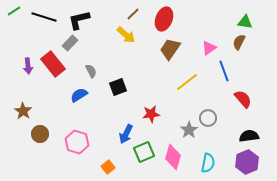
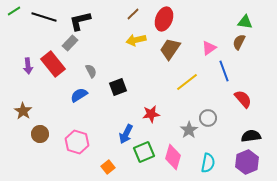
black L-shape: moved 1 px right, 1 px down
yellow arrow: moved 10 px right, 5 px down; rotated 126 degrees clockwise
black semicircle: moved 2 px right
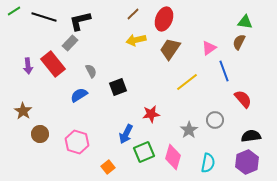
gray circle: moved 7 px right, 2 px down
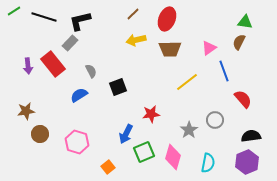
red ellipse: moved 3 px right
brown trapezoid: rotated 125 degrees counterclockwise
brown star: moved 3 px right; rotated 30 degrees clockwise
